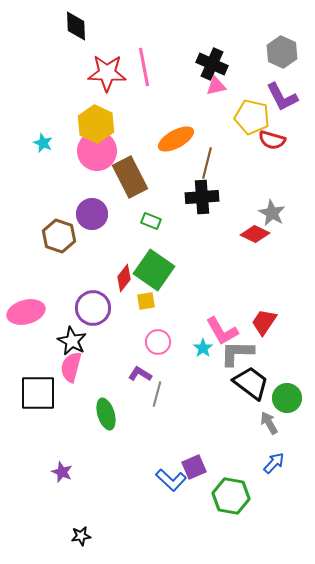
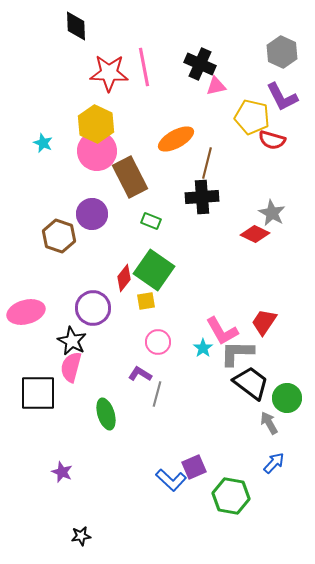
black cross at (212, 64): moved 12 px left
red star at (107, 73): moved 2 px right
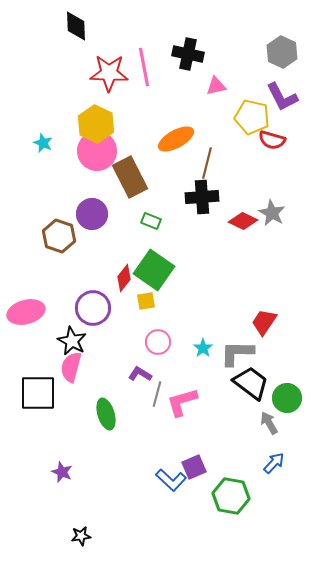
black cross at (200, 64): moved 12 px left, 10 px up; rotated 12 degrees counterclockwise
red diamond at (255, 234): moved 12 px left, 13 px up
pink L-shape at (222, 331): moved 40 px left, 71 px down; rotated 104 degrees clockwise
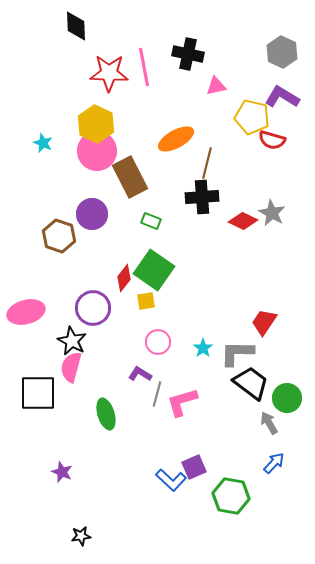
purple L-shape at (282, 97): rotated 148 degrees clockwise
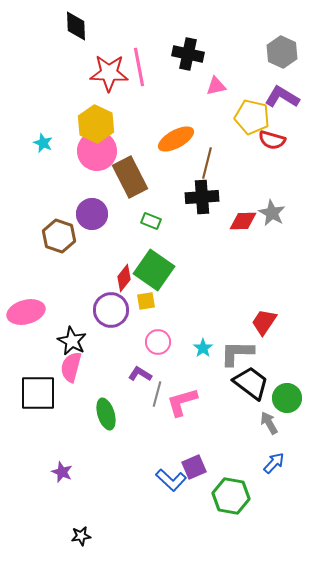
pink line at (144, 67): moved 5 px left
red diamond at (243, 221): rotated 28 degrees counterclockwise
purple circle at (93, 308): moved 18 px right, 2 px down
